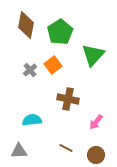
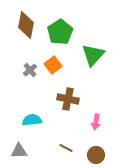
pink arrow: rotated 28 degrees counterclockwise
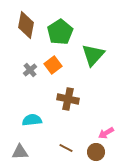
pink arrow: moved 10 px right, 11 px down; rotated 49 degrees clockwise
gray triangle: moved 1 px right, 1 px down
brown circle: moved 3 px up
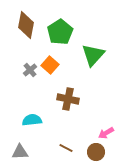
orange square: moved 3 px left; rotated 12 degrees counterclockwise
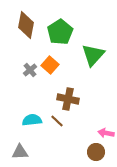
pink arrow: rotated 42 degrees clockwise
brown line: moved 9 px left, 27 px up; rotated 16 degrees clockwise
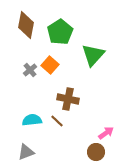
pink arrow: rotated 133 degrees clockwise
gray triangle: moved 6 px right; rotated 18 degrees counterclockwise
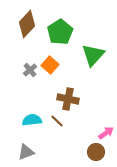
brown diamond: moved 1 px right, 1 px up; rotated 32 degrees clockwise
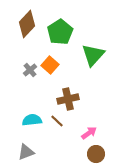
brown cross: rotated 25 degrees counterclockwise
pink arrow: moved 17 px left
brown circle: moved 2 px down
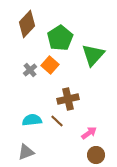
green pentagon: moved 6 px down
brown circle: moved 1 px down
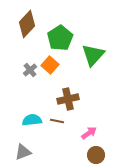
brown line: rotated 32 degrees counterclockwise
gray triangle: moved 3 px left
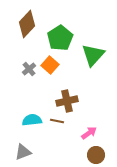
gray cross: moved 1 px left, 1 px up
brown cross: moved 1 px left, 2 px down
